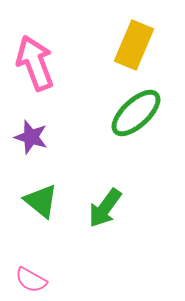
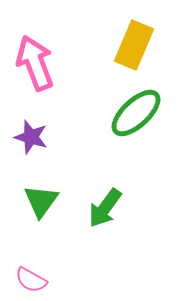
green triangle: rotated 27 degrees clockwise
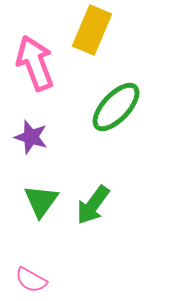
yellow rectangle: moved 42 px left, 15 px up
green ellipse: moved 20 px left, 6 px up; rotated 4 degrees counterclockwise
green arrow: moved 12 px left, 3 px up
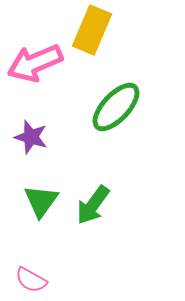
pink arrow: rotated 92 degrees counterclockwise
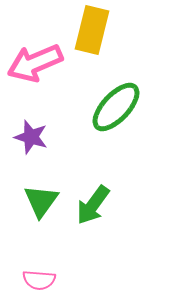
yellow rectangle: rotated 9 degrees counterclockwise
pink semicircle: moved 8 px right; rotated 24 degrees counterclockwise
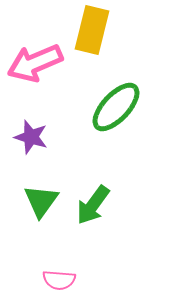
pink semicircle: moved 20 px right
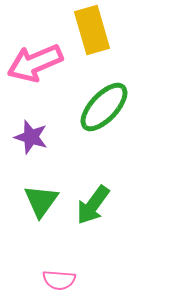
yellow rectangle: rotated 30 degrees counterclockwise
green ellipse: moved 12 px left
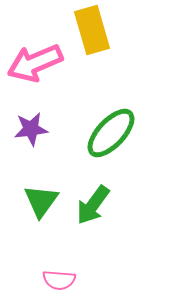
green ellipse: moved 7 px right, 26 px down
purple star: moved 8 px up; rotated 24 degrees counterclockwise
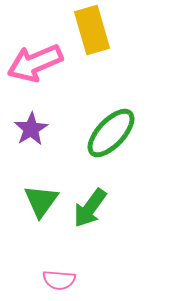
purple star: rotated 24 degrees counterclockwise
green arrow: moved 3 px left, 3 px down
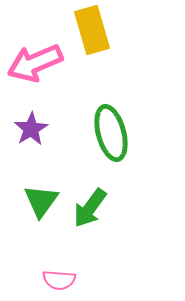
green ellipse: rotated 58 degrees counterclockwise
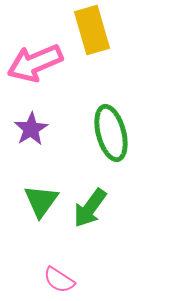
pink semicircle: rotated 28 degrees clockwise
